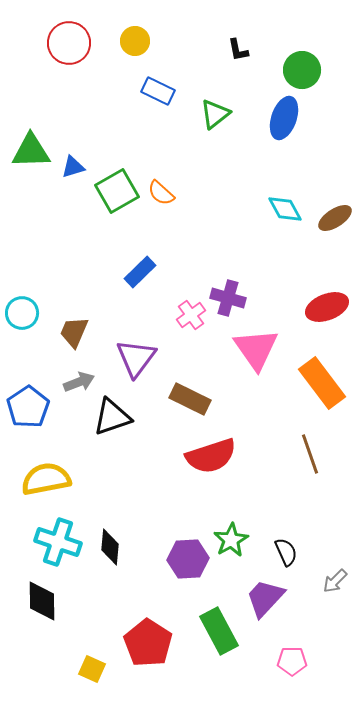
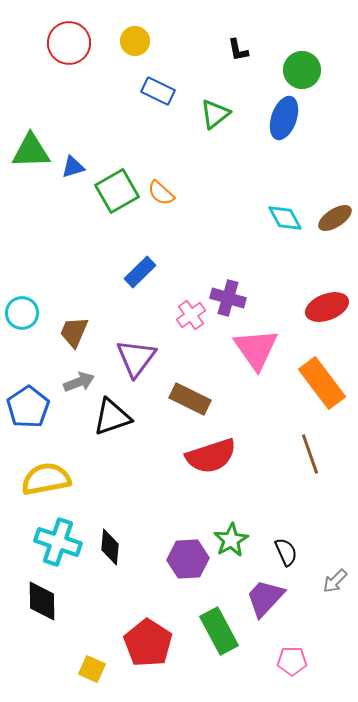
cyan diamond at (285, 209): moved 9 px down
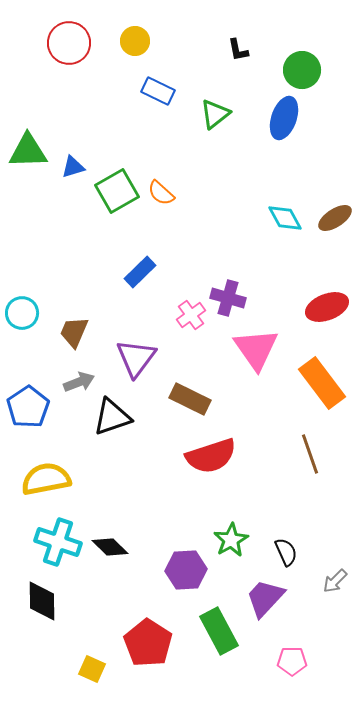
green triangle at (31, 151): moved 3 px left
black diamond at (110, 547): rotated 51 degrees counterclockwise
purple hexagon at (188, 559): moved 2 px left, 11 px down
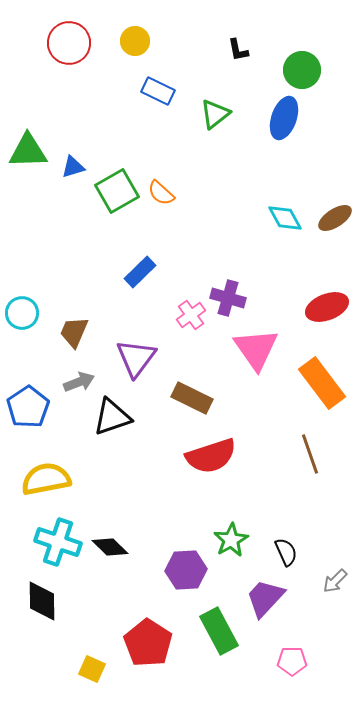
brown rectangle at (190, 399): moved 2 px right, 1 px up
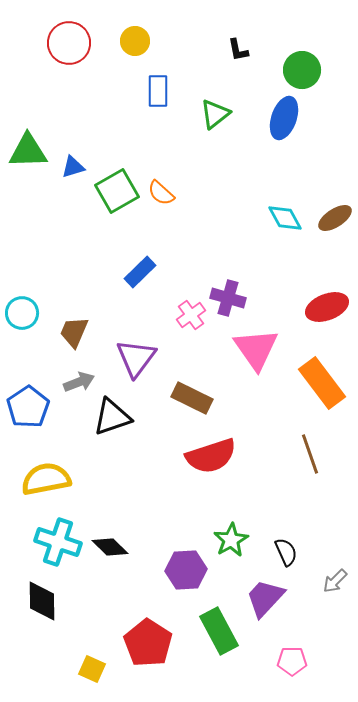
blue rectangle at (158, 91): rotated 64 degrees clockwise
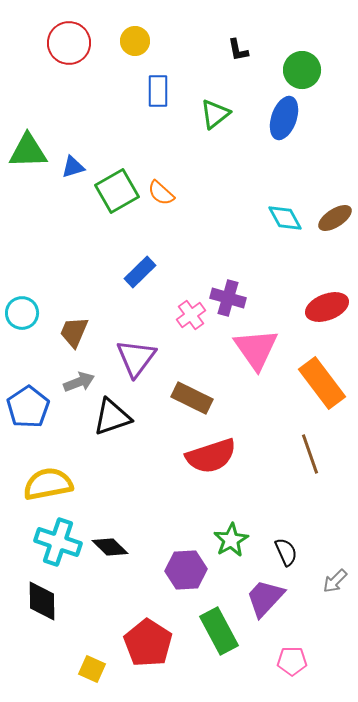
yellow semicircle at (46, 479): moved 2 px right, 5 px down
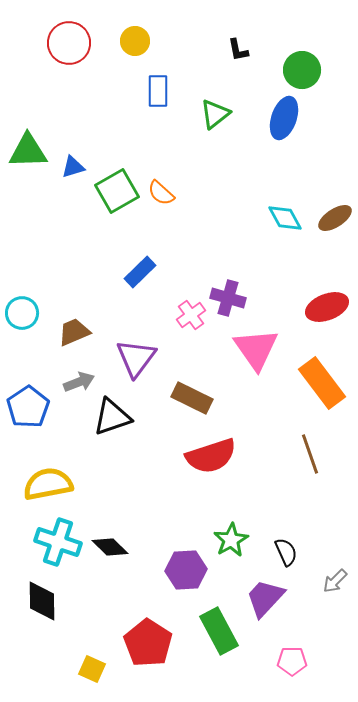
brown trapezoid at (74, 332): rotated 44 degrees clockwise
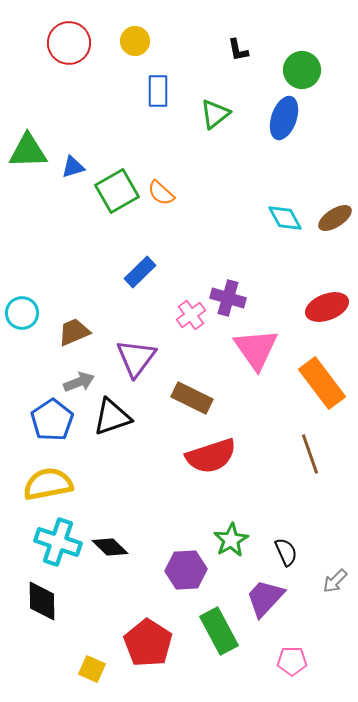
blue pentagon at (28, 407): moved 24 px right, 13 px down
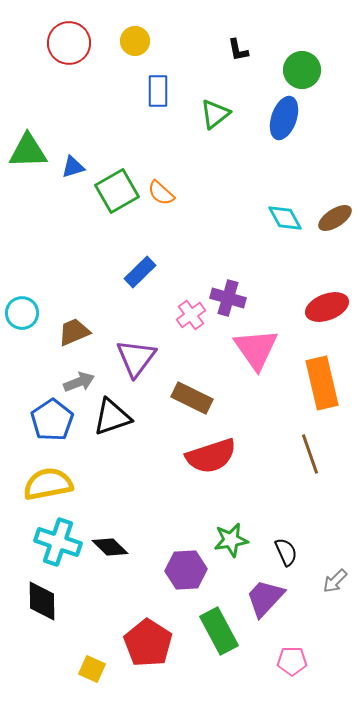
orange rectangle at (322, 383): rotated 24 degrees clockwise
green star at (231, 540): rotated 20 degrees clockwise
